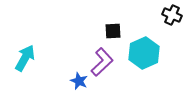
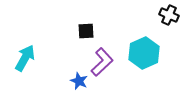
black cross: moved 3 px left
black square: moved 27 px left
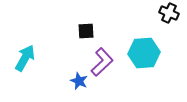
black cross: moved 2 px up
cyan hexagon: rotated 20 degrees clockwise
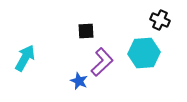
black cross: moved 9 px left, 7 px down
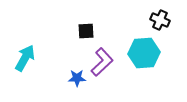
blue star: moved 2 px left, 3 px up; rotated 24 degrees counterclockwise
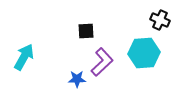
cyan arrow: moved 1 px left, 1 px up
blue star: moved 1 px down
